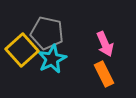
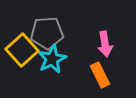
gray pentagon: rotated 16 degrees counterclockwise
pink arrow: rotated 15 degrees clockwise
orange rectangle: moved 4 px left, 1 px down
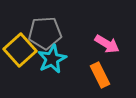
gray pentagon: moved 2 px left
pink arrow: moved 2 px right; rotated 50 degrees counterclockwise
yellow square: moved 2 px left
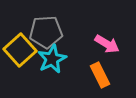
gray pentagon: moved 1 px right, 1 px up
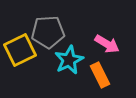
gray pentagon: moved 2 px right
yellow square: rotated 16 degrees clockwise
cyan star: moved 17 px right, 1 px down
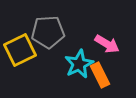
cyan star: moved 10 px right, 4 px down
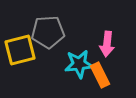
pink arrow: rotated 65 degrees clockwise
yellow square: rotated 12 degrees clockwise
cyan star: rotated 20 degrees clockwise
